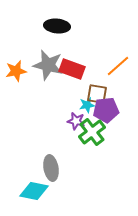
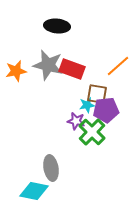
green cross: rotated 8 degrees counterclockwise
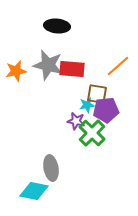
red rectangle: rotated 15 degrees counterclockwise
green cross: moved 1 px down
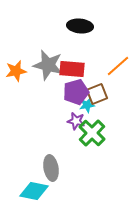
black ellipse: moved 23 px right
brown square: rotated 30 degrees counterclockwise
purple pentagon: moved 30 px left, 18 px up; rotated 10 degrees counterclockwise
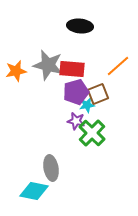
brown square: moved 1 px right
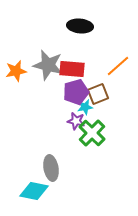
cyan star: moved 2 px left, 2 px down
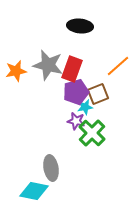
red rectangle: rotated 75 degrees counterclockwise
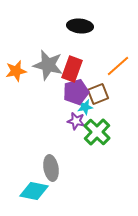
green cross: moved 5 px right, 1 px up
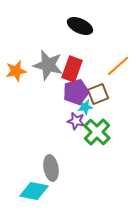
black ellipse: rotated 20 degrees clockwise
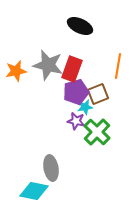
orange line: rotated 40 degrees counterclockwise
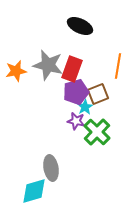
cyan star: rotated 21 degrees counterclockwise
cyan diamond: rotated 28 degrees counterclockwise
